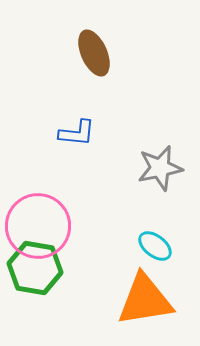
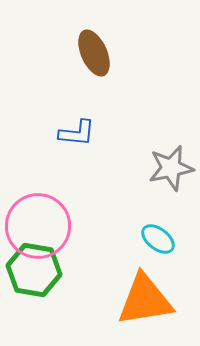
gray star: moved 11 px right
cyan ellipse: moved 3 px right, 7 px up
green hexagon: moved 1 px left, 2 px down
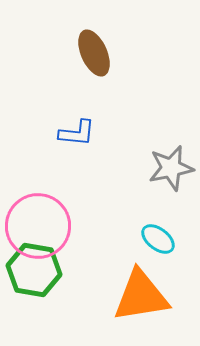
orange triangle: moved 4 px left, 4 px up
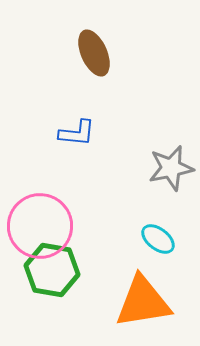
pink circle: moved 2 px right
green hexagon: moved 18 px right
orange triangle: moved 2 px right, 6 px down
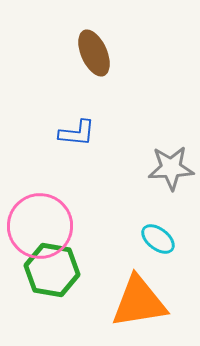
gray star: rotated 9 degrees clockwise
orange triangle: moved 4 px left
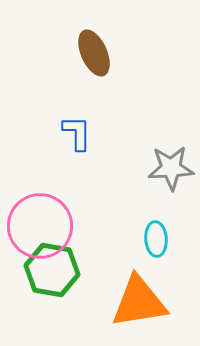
blue L-shape: rotated 96 degrees counterclockwise
cyan ellipse: moved 2 px left; rotated 48 degrees clockwise
